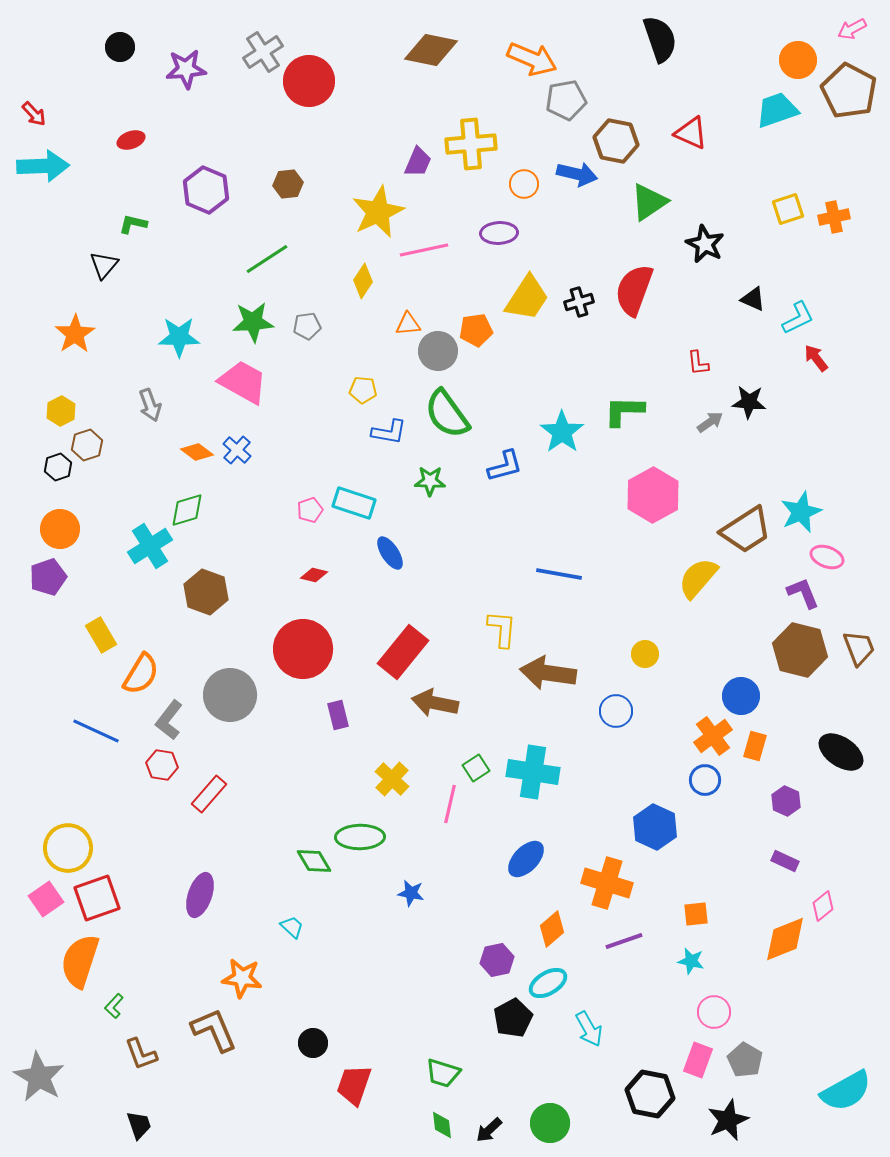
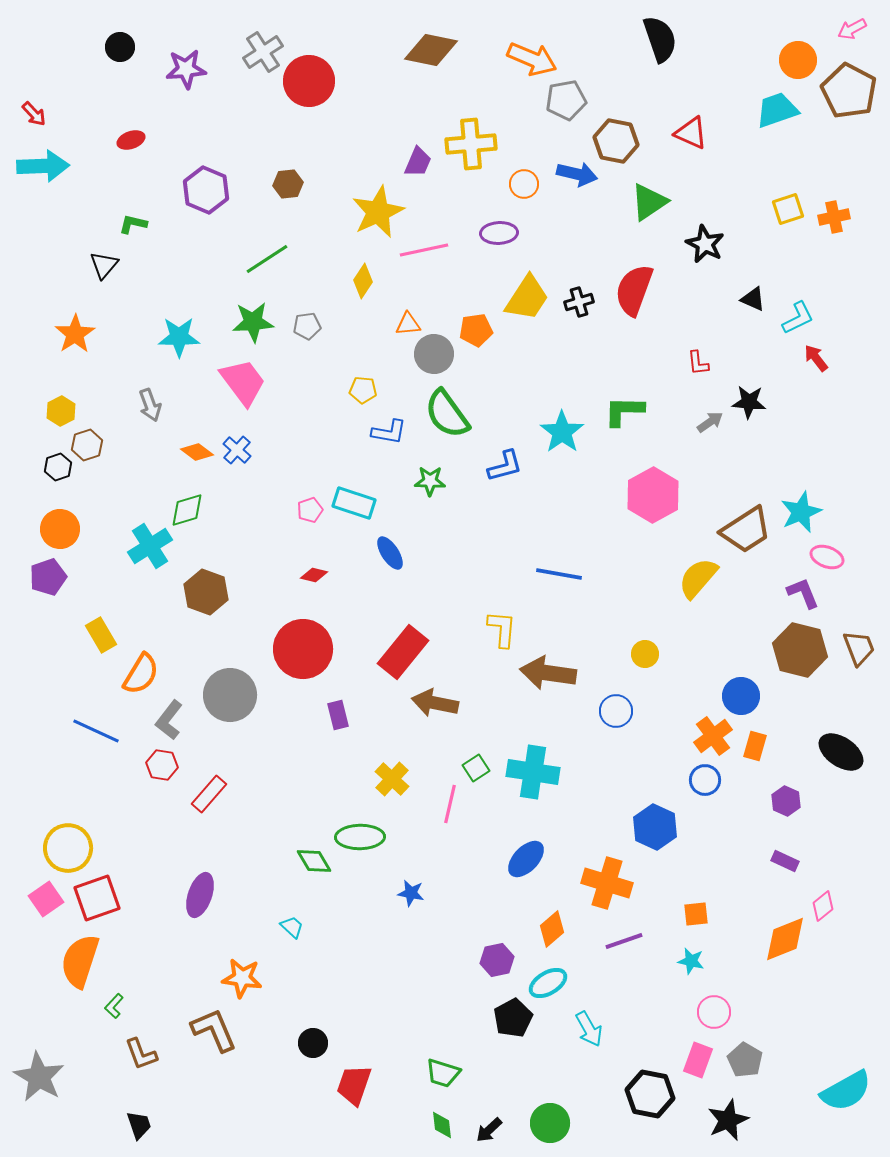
gray circle at (438, 351): moved 4 px left, 3 px down
pink trapezoid at (243, 382): rotated 24 degrees clockwise
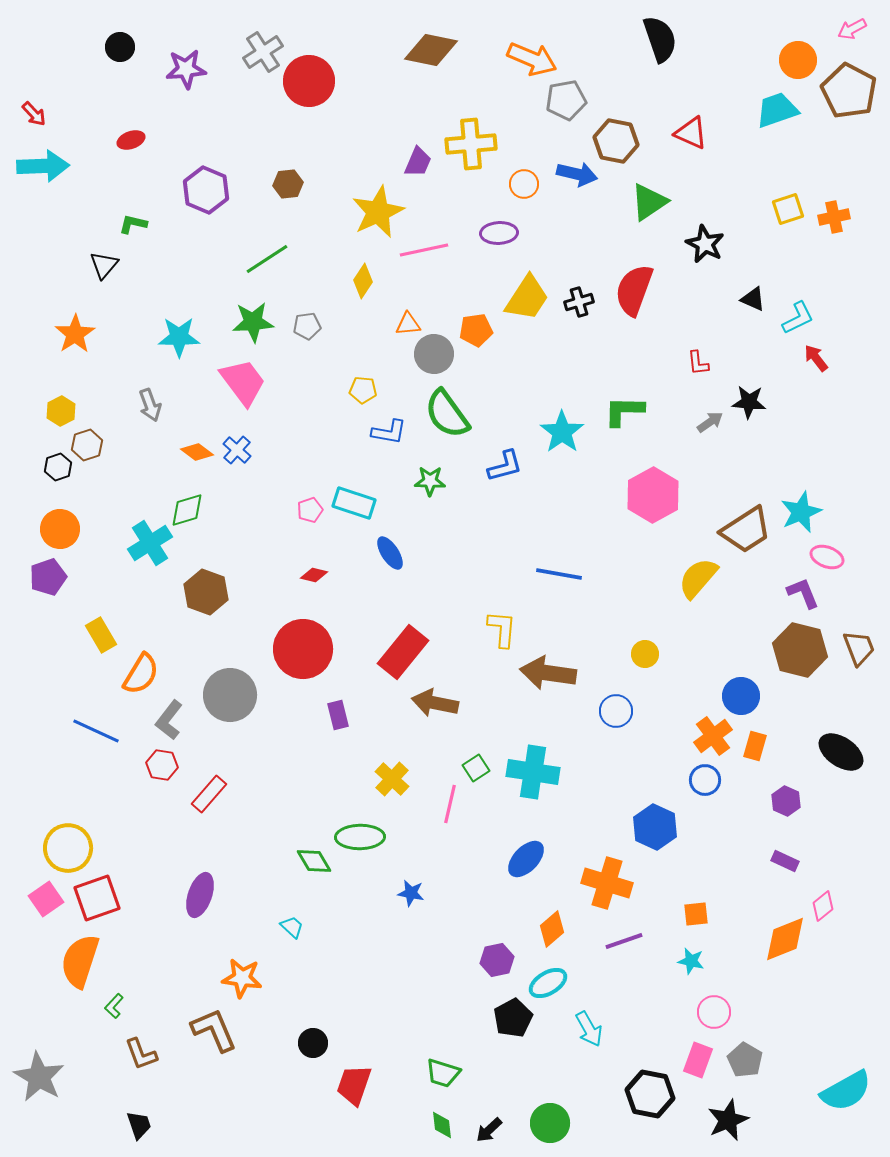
cyan cross at (150, 546): moved 3 px up
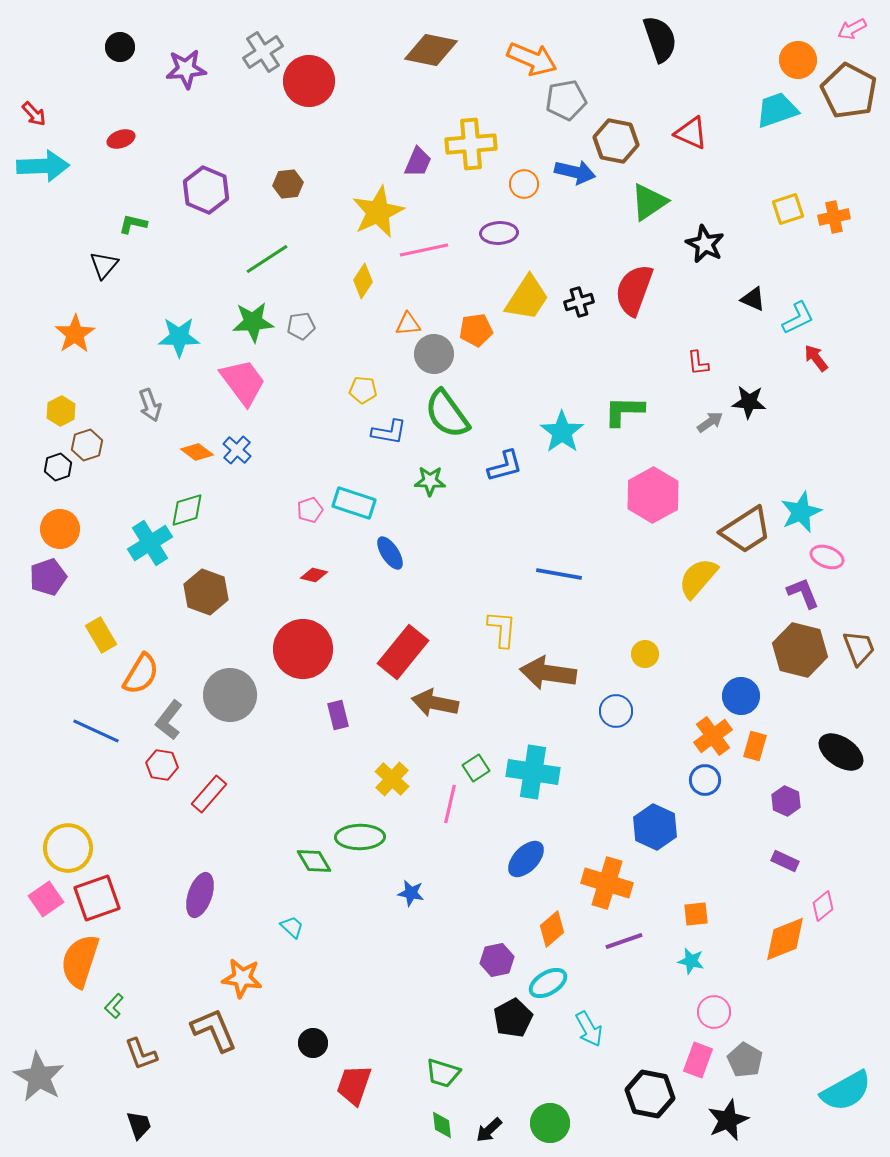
red ellipse at (131, 140): moved 10 px left, 1 px up
blue arrow at (577, 174): moved 2 px left, 2 px up
gray pentagon at (307, 326): moved 6 px left
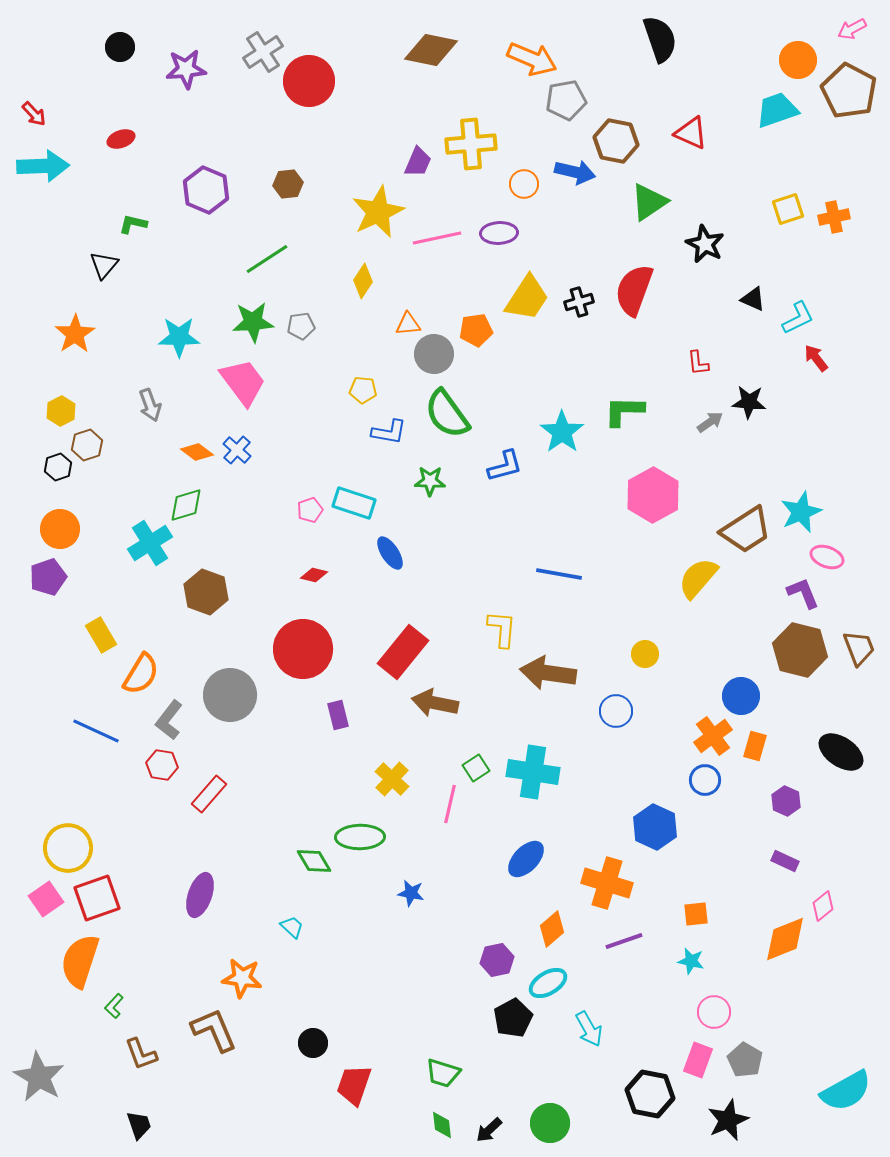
pink line at (424, 250): moved 13 px right, 12 px up
green diamond at (187, 510): moved 1 px left, 5 px up
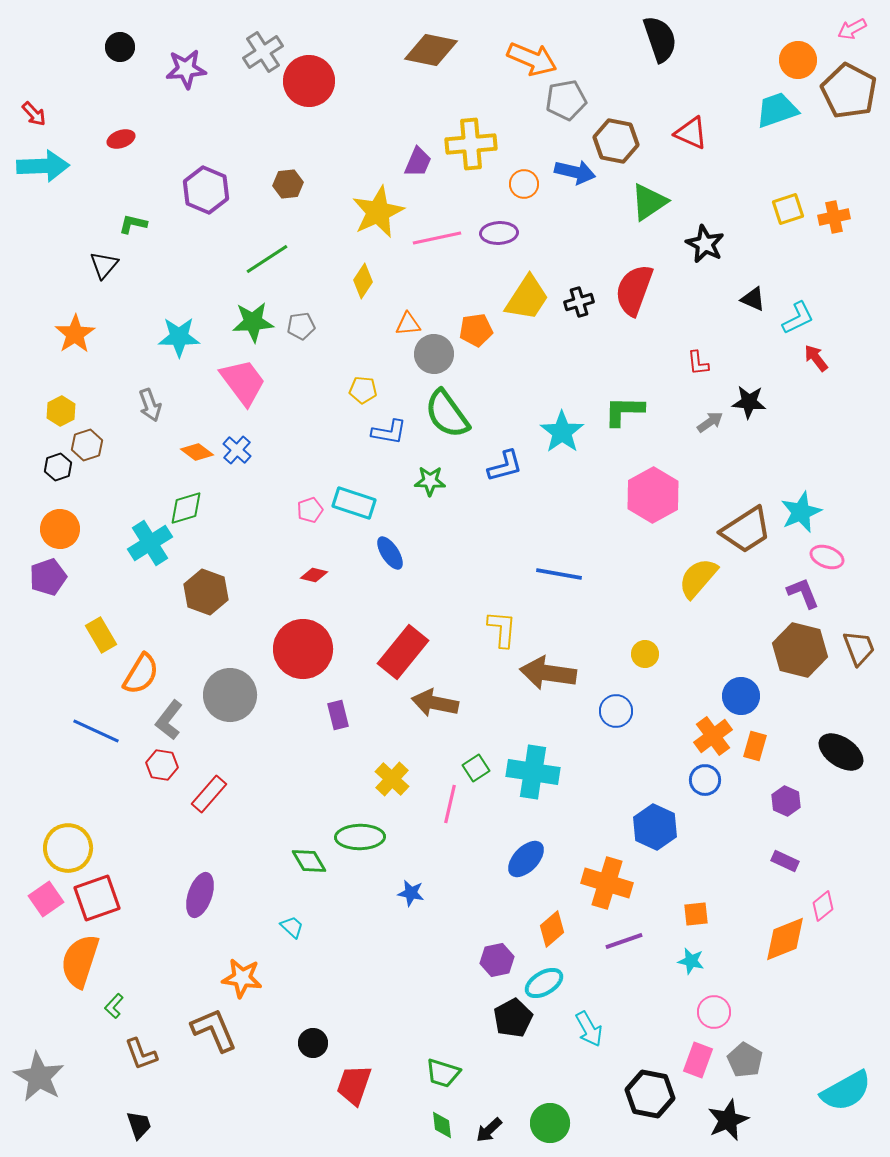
green diamond at (186, 505): moved 3 px down
green diamond at (314, 861): moved 5 px left
cyan ellipse at (548, 983): moved 4 px left
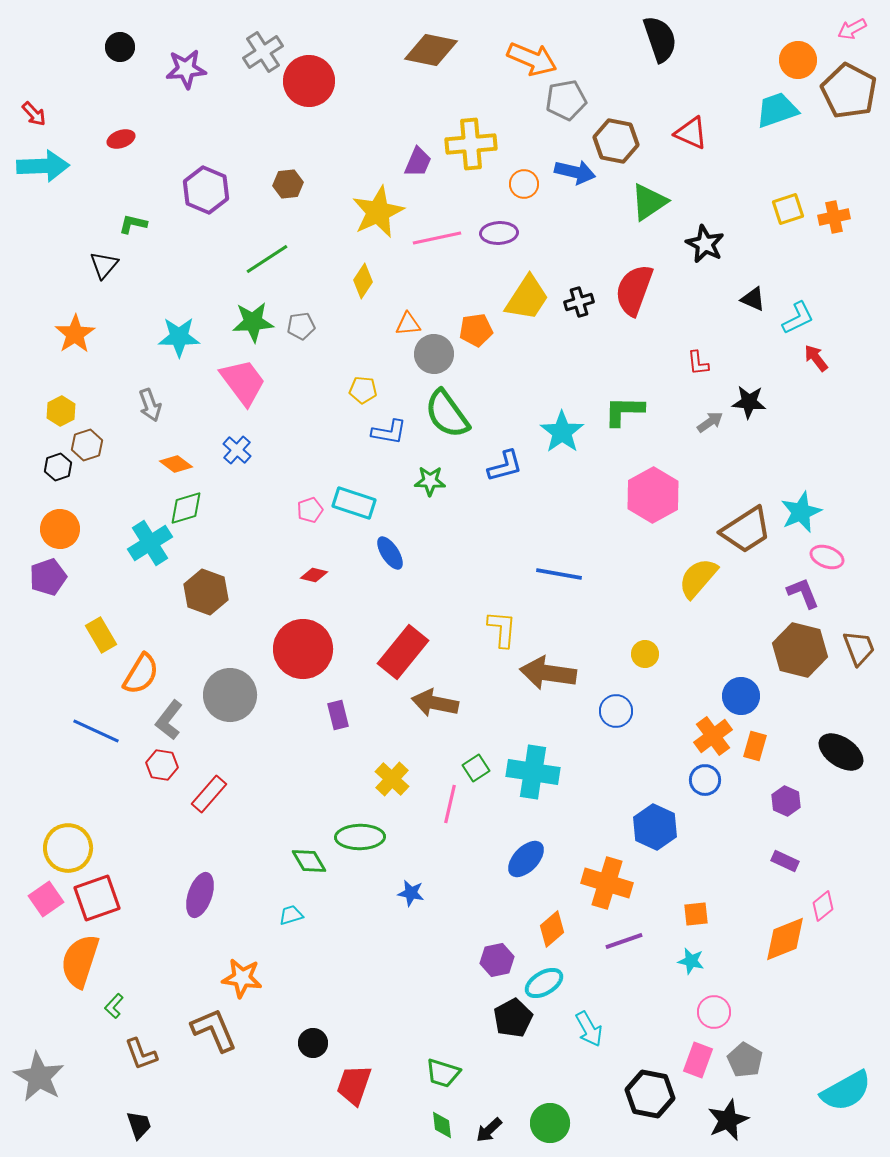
orange diamond at (197, 452): moved 21 px left, 12 px down
cyan trapezoid at (292, 927): moved 1 px left, 12 px up; rotated 60 degrees counterclockwise
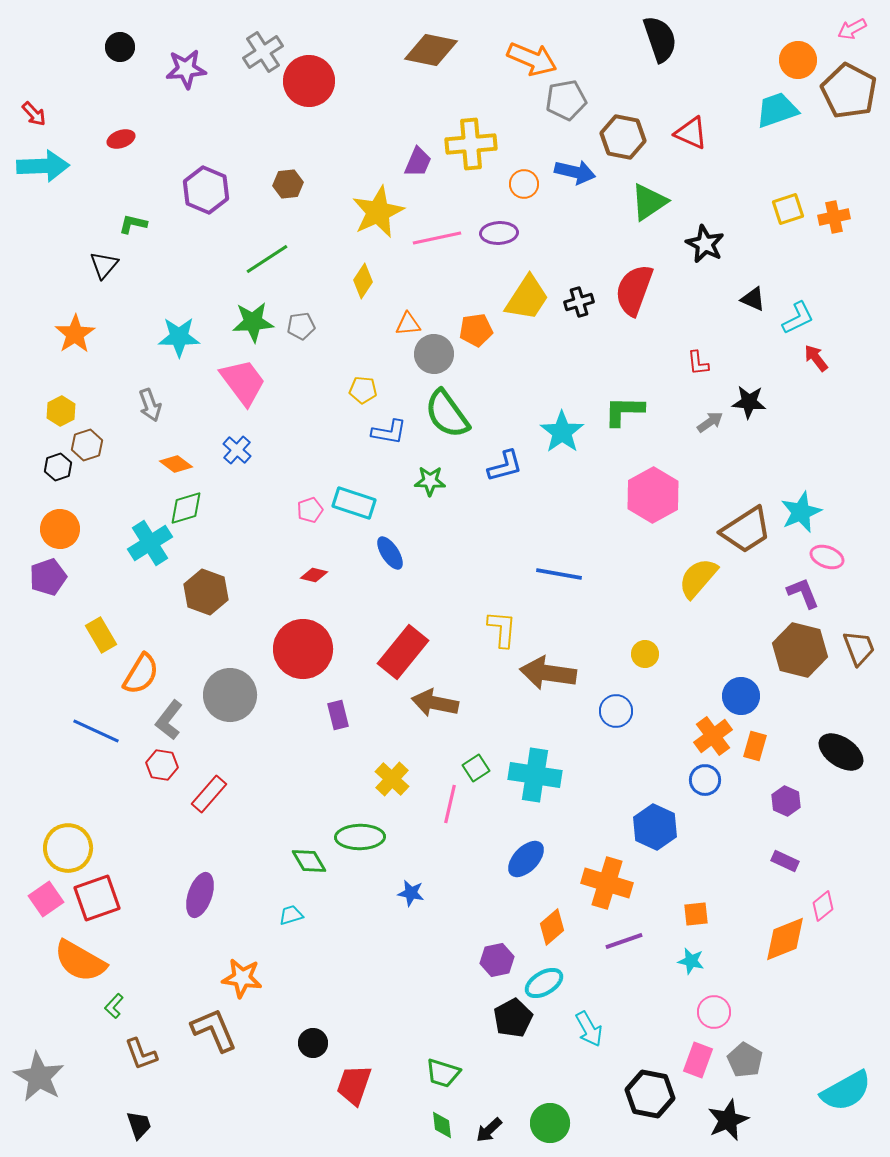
brown hexagon at (616, 141): moved 7 px right, 4 px up
cyan cross at (533, 772): moved 2 px right, 3 px down
orange diamond at (552, 929): moved 2 px up
orange semicircle at (80, 961): rotated 78 degrees counterclockwise
